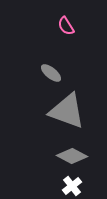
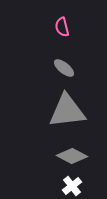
pink semicircle: moved 4 px left, 1 px down; rotated 18 degrees clockwise
gray ellipse: moved 13 px right, 5 px up
gray triangle: rotated 27 degrees counterclockwise
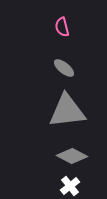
white cross: moved 2 px left
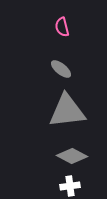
gray ellipse: moved 3 px left, 1 px down
white cross: rotated 30 degrees clockwise
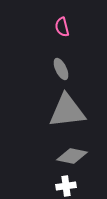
gray ellipse: rotated 25 degrees clockwise
gray diamond: rotated 16 degrees counterclockwise
white cross: moved 4 px left
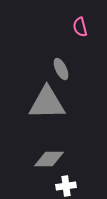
pink semicircle: moved 18 px right
gray triangle: moved 20 px left, 8 px up; rotated 6 degrees clockwise
gray diamond: moved 23 px left, 3 px down; rotated 12 degrees counterclockwise
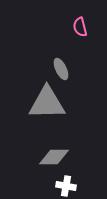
gray diamond: moved 5 px right, 2 px up
white cross: rotated 18 degrees clockwise
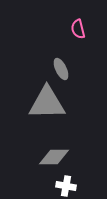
pink semicircle: moved 2 px left, 2 px down
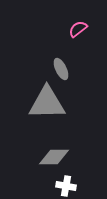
pink semicircle: rotated 66 degrees clockwise
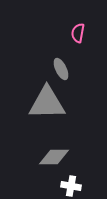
pink semicircle: moved 4 px down; rotated 42 degrees counterclockwise
white cross: moved 5 px right
